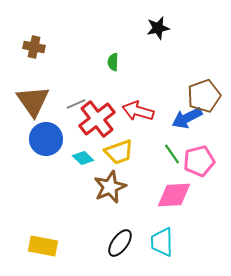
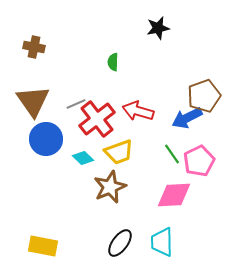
pink pentagon: rotated 12 degrees counterclockwise
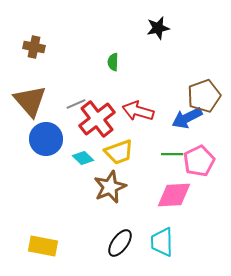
brown triangle: moved 3 px left; rotated 6 degrees counterclockwise
green line: rotated 55 degrees counterclockwise
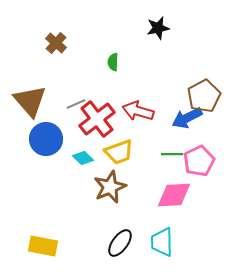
brown cross: moved 22 px right, 4 px up; rotated 30 degrees clockwise
brown pentagon: rotated 8 degrees counterclockwise
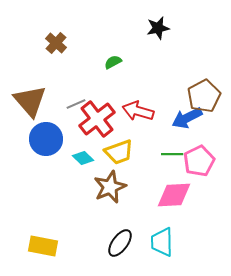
green semicircle: rotated 60 degrees clockwise
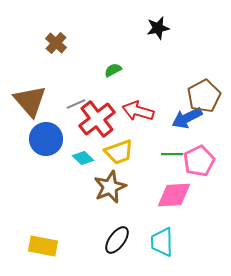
green semicircle: moved 8 px down
black ellipse: moved 3 px left, 3 px up
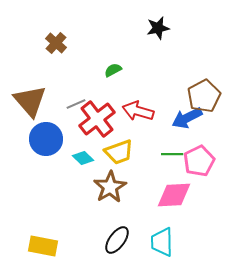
brown star: rotated 8 degrees counterclockwise
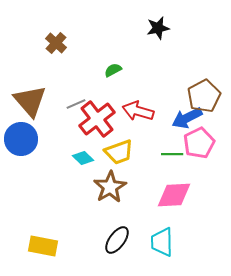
blue circle: moved 25 px left
pink pentagon: moved 18 px up
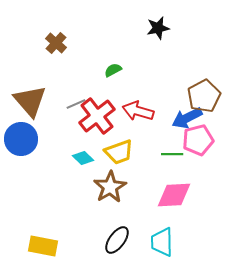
red cross: moved 3 px up
pink pentagon: moved 1 px left, 3 px up; rotated 12 degrees clockwise
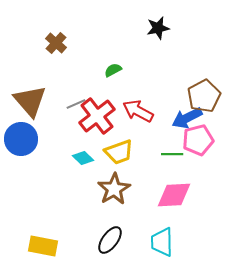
red arrow: rotated 12 degrees clockwise
brown star: moved 4 px right, 2 px down
black ellipse: moved 7 px left
